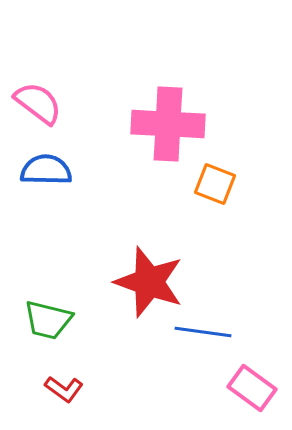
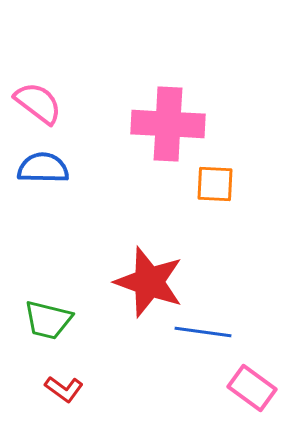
blue semicircle: moved 3 px left, 2 px up
orange square: rotated 18 degrees counterclockwise
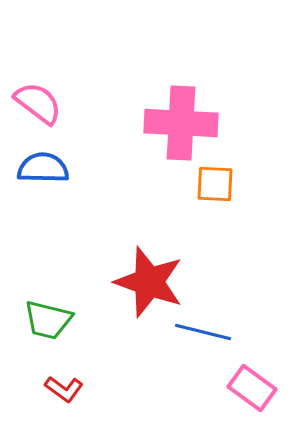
pink cross: moved 13 px right, 1 px up
blue line: rotated 6 degrees clockwise
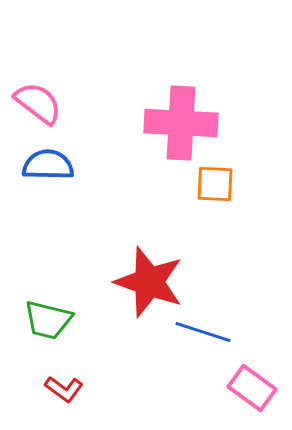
blue semicircle: moved 5 px right, 3 px up
blue line: rotated 4 degrees clockwise
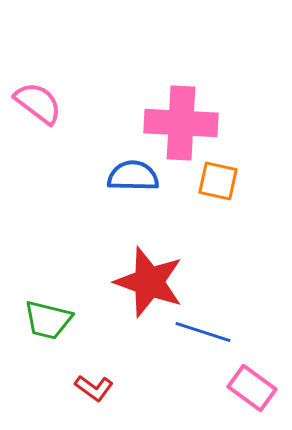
blue semicircle: moved 85 px right, 11 px down
orange square: moved 3 px right, 3 px up; rotated 9 degrees clockwise
red L-shape: moved 30 px right, 1 px up
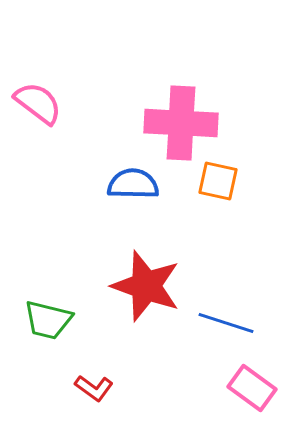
blue semicircle: moved 8 px down
red star: moved 3 px left, 4 px down
blue line: moved 23 px right, 9 px up
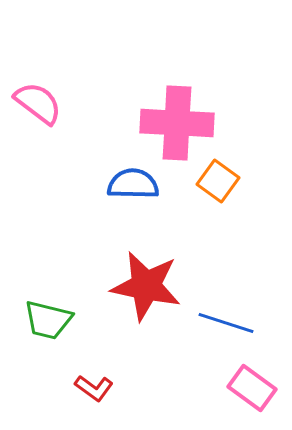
pink cross: moved 4 px left
orange square: rotated 24 degrees clockwise
red star: rotated 8 degrees counterclockwise
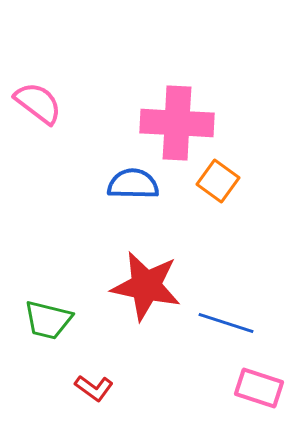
pink rectangle: moved 7 px right; rotated 18 degrees counterclockwise
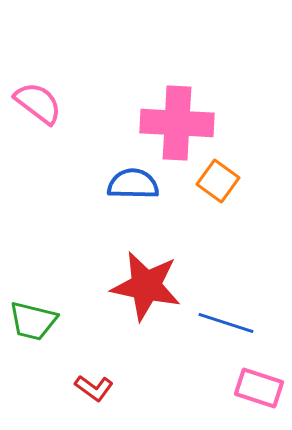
green trapezoid: moved 15 px left, 1 px down
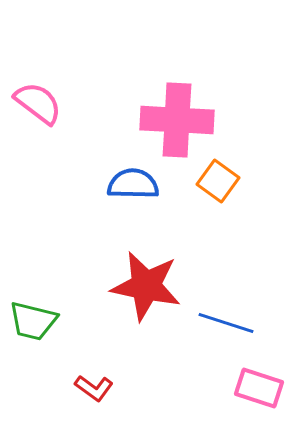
pink cross: moved 3 px up
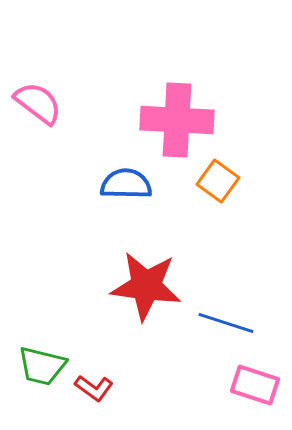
blue semicircle: moved 7 px left
red star: rotated 4 degrees counterclockwise
green trapezoid: moved 9 px right, 45 px down
pink rectangle: moved 4 px left, 3 px up
